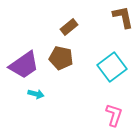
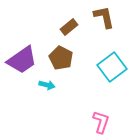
brown L-shape: moved 19 px left
brown pentagon: rotated 15 degrees clockwise
purple trapezoid: moved 2 px left, 5 px up
cyan arrow: moved 11 px right, 9 px up
pink L-shape: moved 13 px left, 7 px down
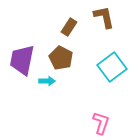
brown rectangle: rotated 18 degrees counterclockwise
purple trapezoid: rotated 136 degrees clockwise
cyan arrow: moved 4 px up; rotated 14 degrees counterclockwise
pink L-shape: moved 1 px down
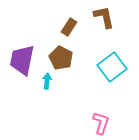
cyan arrow: rotated 84 degrees counterclockwise
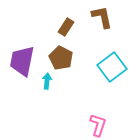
brown L-shape: moved 2 px left
brown rectangle: moved 3 px left
purple trapezoid: moved 1 px down
pink L-shape: moved 3 px left, 2 px down
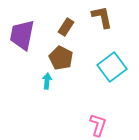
purple trapezoid: moved 26 px up
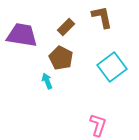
brown rectangle: rotated 12 degrees clockwise
purple trapezoid: rotated 88 degrees clockwise
cyan arrow: rotated 28 degrees counterclockwise
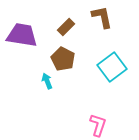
brown pentagon: moved 2 px right, 1 px down
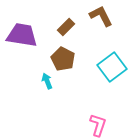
brown L-shape: moved 1 px left, 1 px up; rotated 15 degrees counterclockwise
